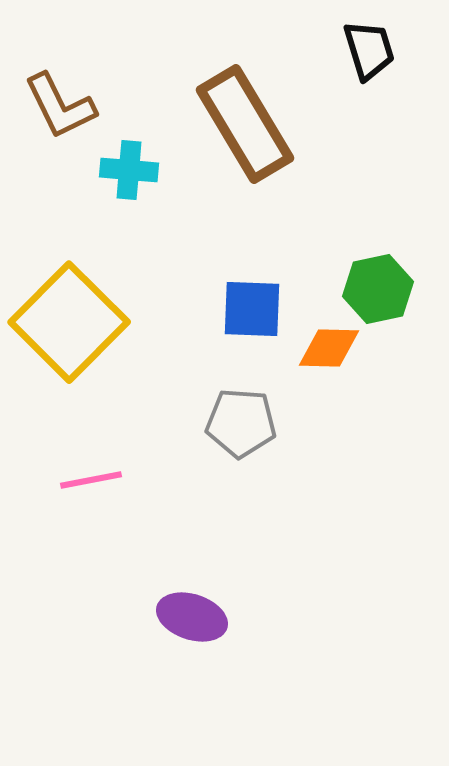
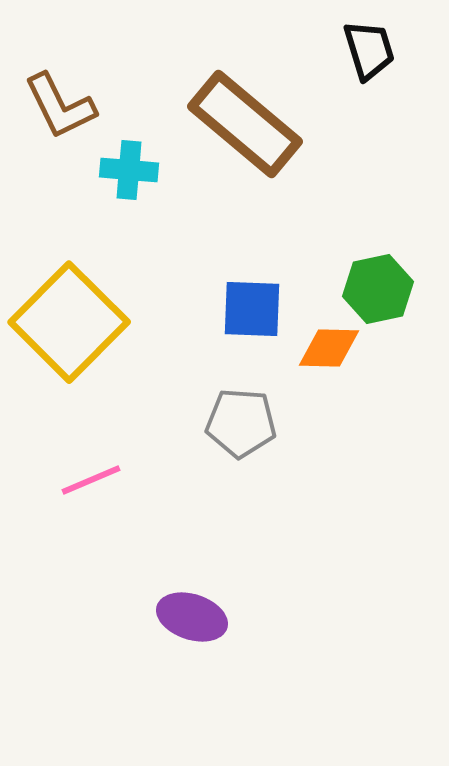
brown rectangle: rotated 19 degrees counterclockwise
pink line: rotated 12 degrees counterclockwise
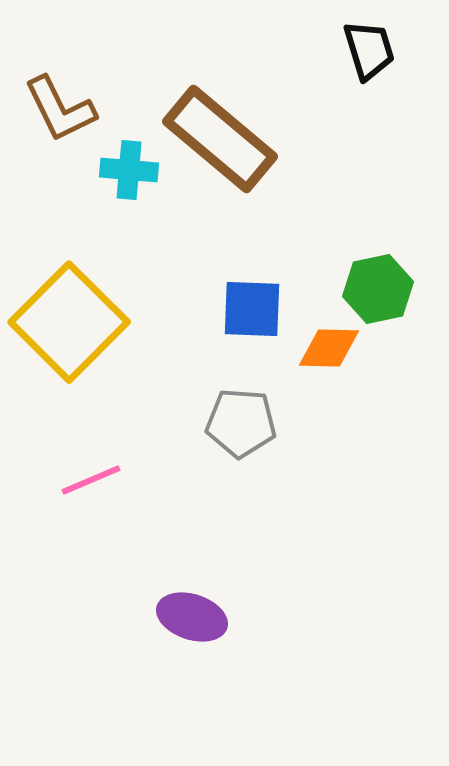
brown L-shape: moved 3 px down
brown rectangle: moved 25 px left, 15 px down
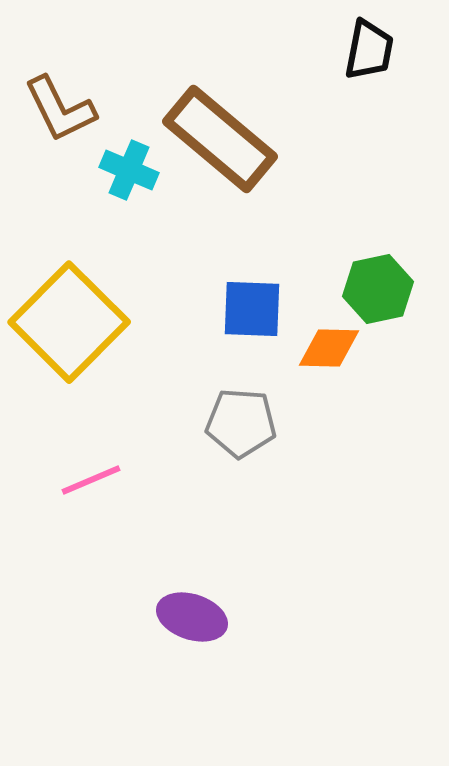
black trapezoid: rotated 28 degrees clockwise
cyan cross: rotated 18 degrees clockwise
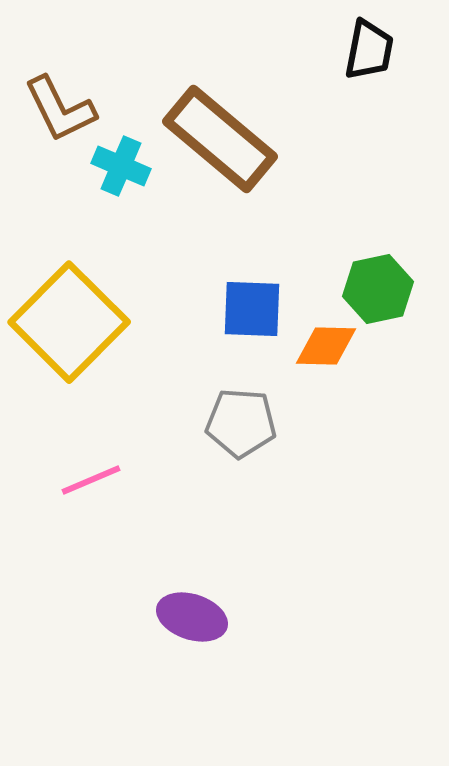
cyan cross: moved 8 px left, 4 px up
orange diamond: moved 3 px left, 2 px up
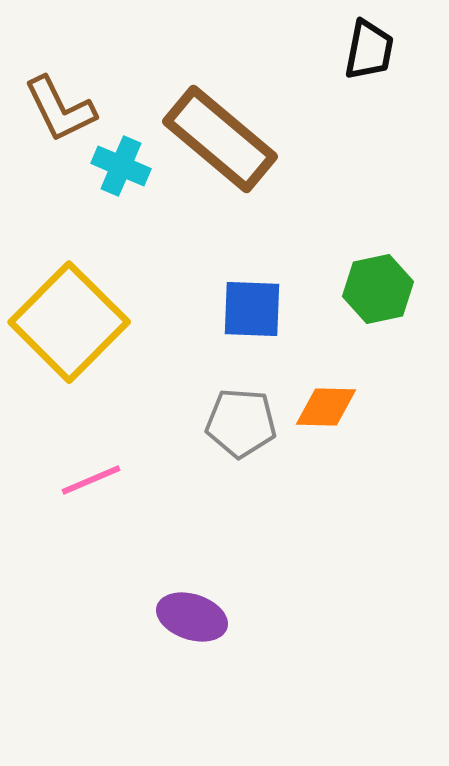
orange diamond: moved 61 px down
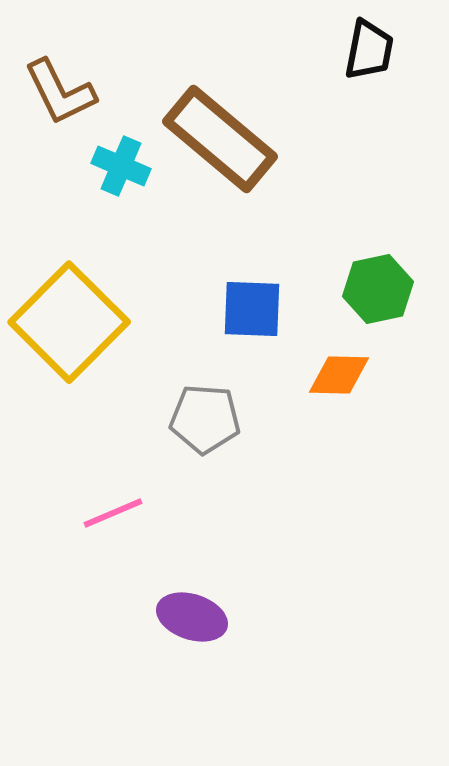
brown L-shape: moved 17 px up
orange diamond: moved 13 px right, 32 px up
gray pentagon: moved 36 px left, 4 px up
pink line: moved 22 px right, 33 px down
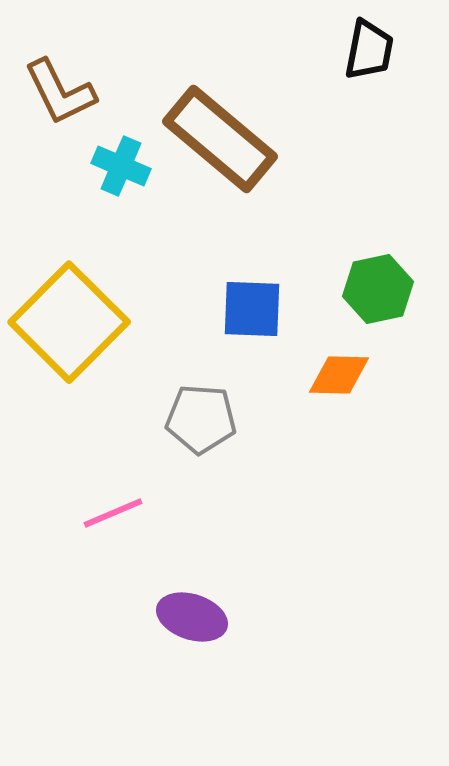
gray pentagon: moved 4 px left
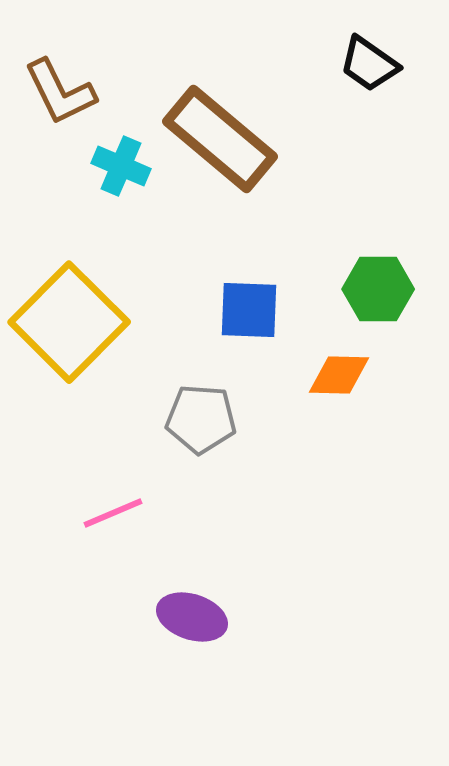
black trapezoid: moved 14 px down; rotated 114 degrees clockwise
green hexagon: rotated 12 degrees clockwise
blue square: moved 3 px left, 1 px down
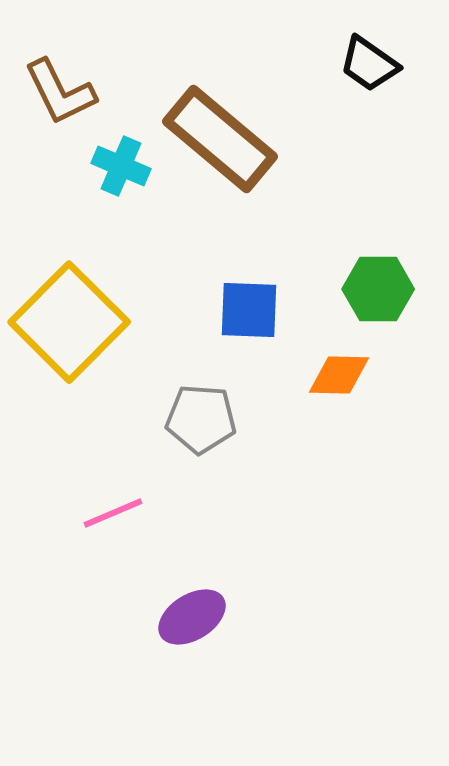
purple ellipse: rotated 50 degrees counterclockwise
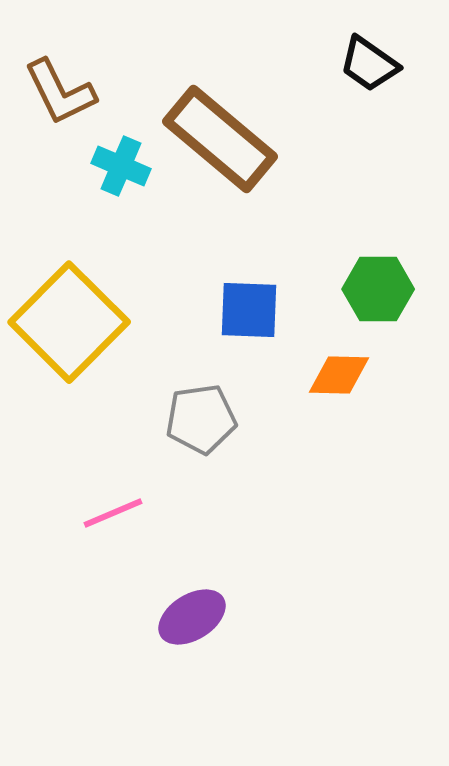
gray pentagon: rotated 12 degrees counterclockwise
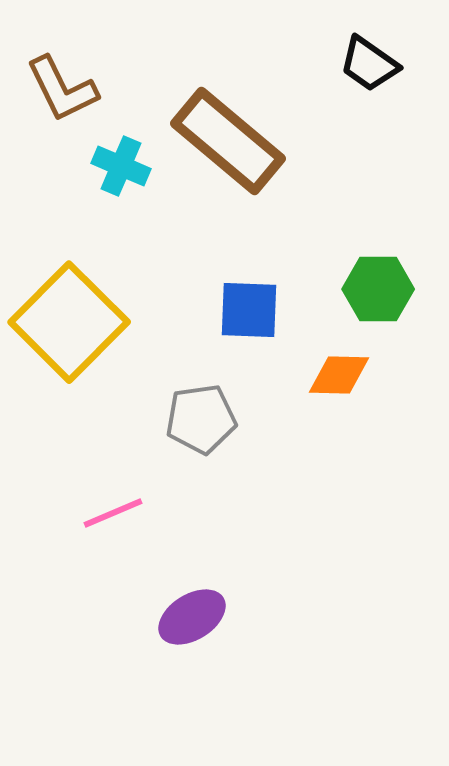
brown L-shape: moved 2 px right, 3 px up
brown rectangle: moved 8 px right, 2 px down
